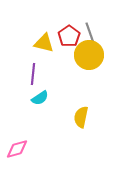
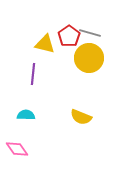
gray line: rotated 55 degrees counterclockwise
yellow triangle: moved 1 px right, 1 px down
yellow circle: moved 3 px down
cyan semicircle: moved 14 px left, 17 px down; rotated 144 degrees counterclockwise
yellow semicircle: rotated 80 degrees counterclockwise
pink diamond: rotated 70 degrees clockwise
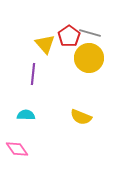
yellow triangle: rotated 35 degrees clockwise
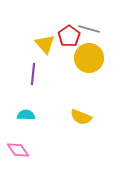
gray line: moved 1 px left, 4 px up
pink diamond: moved 1 px right, 1 px down
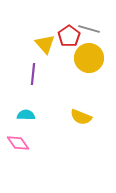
pink diamond: moved 7 px up
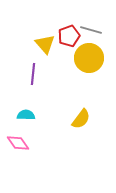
gray line: moved 2 px right, 1 px down
red pentagon: rotated 15 degrees clockwise
yellow semicircle: moved 2 px down; rotated 75 degrees counterclockwise
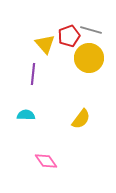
pink diamond: moved 28 px right, 18 px down
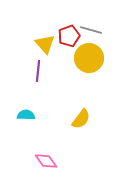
purple line: moved 5 px right, 3 px up
